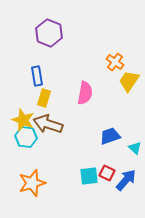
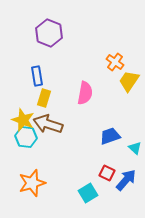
cyan square: moved 1 px left, 17 px down; rotated 24 degrees counterclockwise
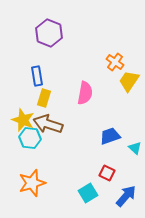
cyan hexagon: moved 4 px right, 1 px down
blue arrow: moved 16 px down
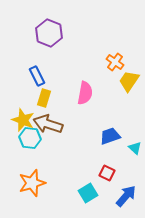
blue rectangle: rotated 18 degrees counterclockwise
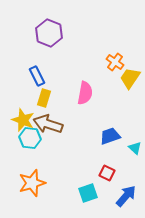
yellow trapezoid: moved 1 px right, 3 px up
cyan square: rotated 12 degrees clockwise
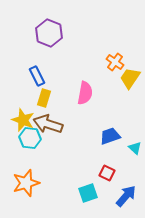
orange star: moved 6 px left
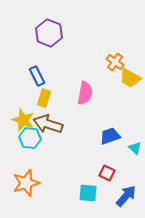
yellow trapezoid: rotated 95 degrees counterclockwise
cyan square: rotated 24 degrees clockwise
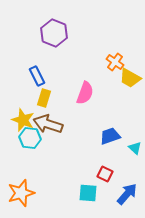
purple hexagon: moved 5 px right
pink semicircle: rotated 10 degrees clockwise
red square: moved 2 px left, 1 px down
orange star: moved 5 px left, 10 px down
blue arrow: moved 1 px right, 2 px up
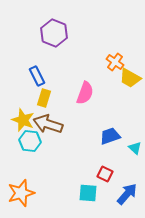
cyan hexagon: moved 3 px down
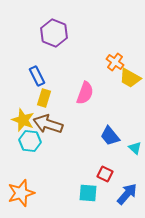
blue trapezoid: rotated 110 degrees counterclockwise
